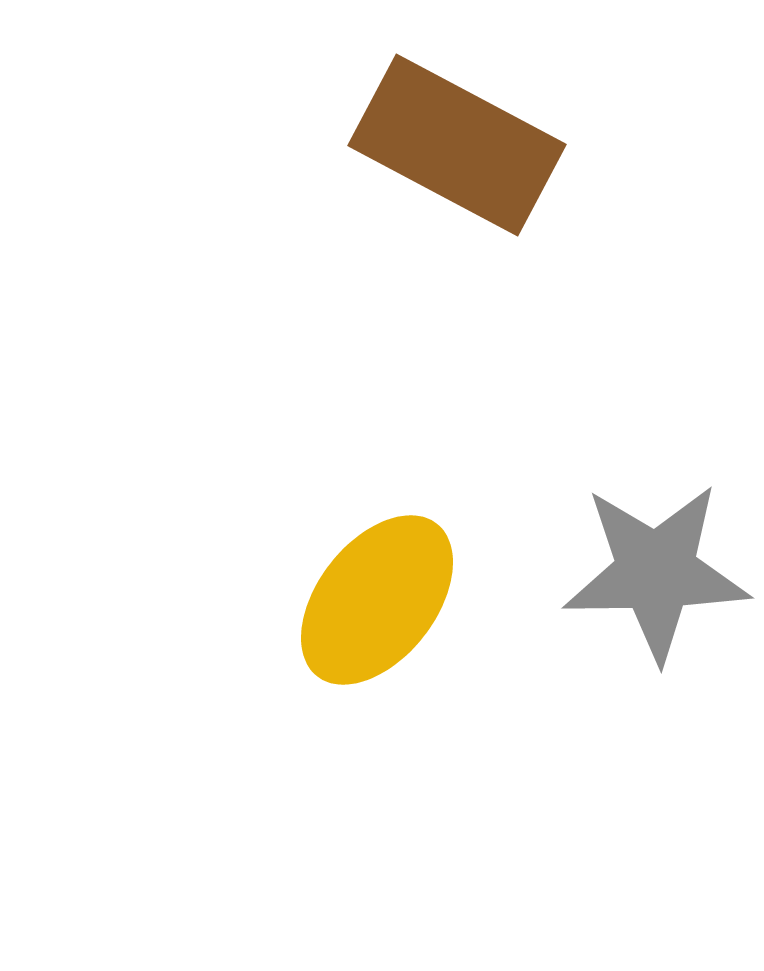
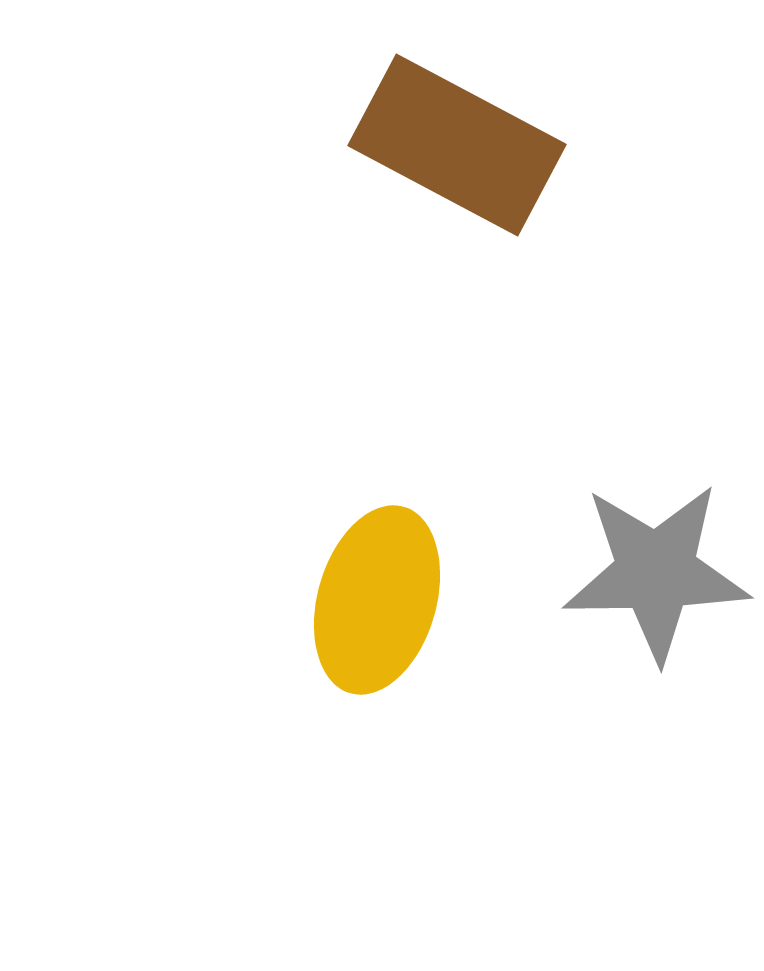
yellow ellipse: rotated 22 degrees counterclockwise
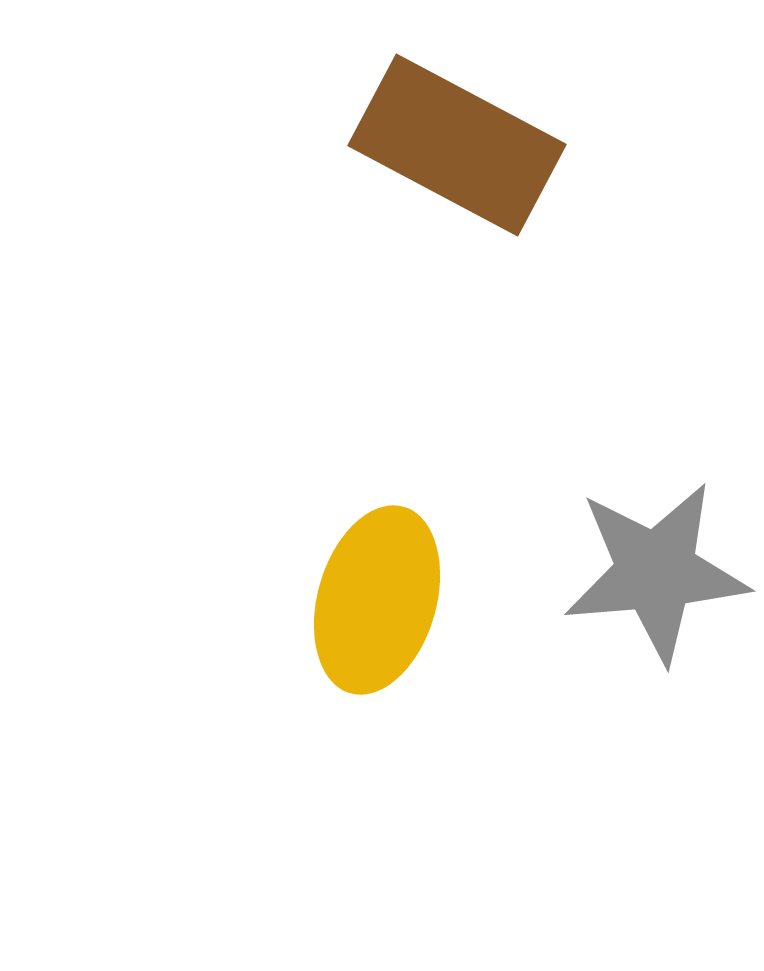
gray star: rotated 4 degrees counterclockwise
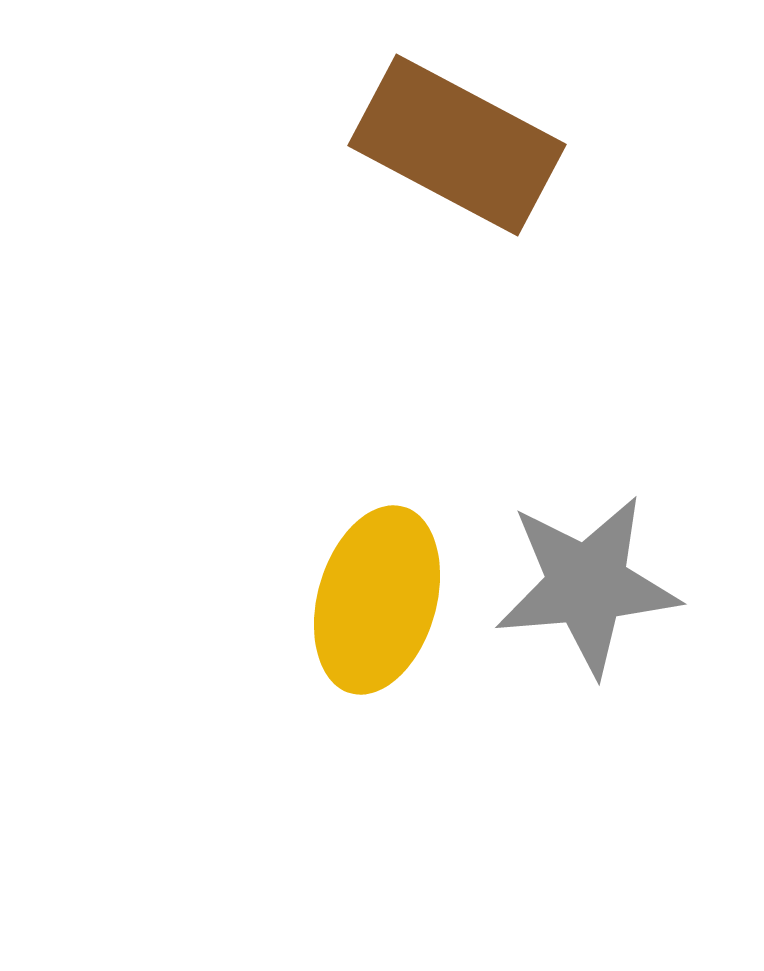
gray star: moved 69 px left, 13 px down
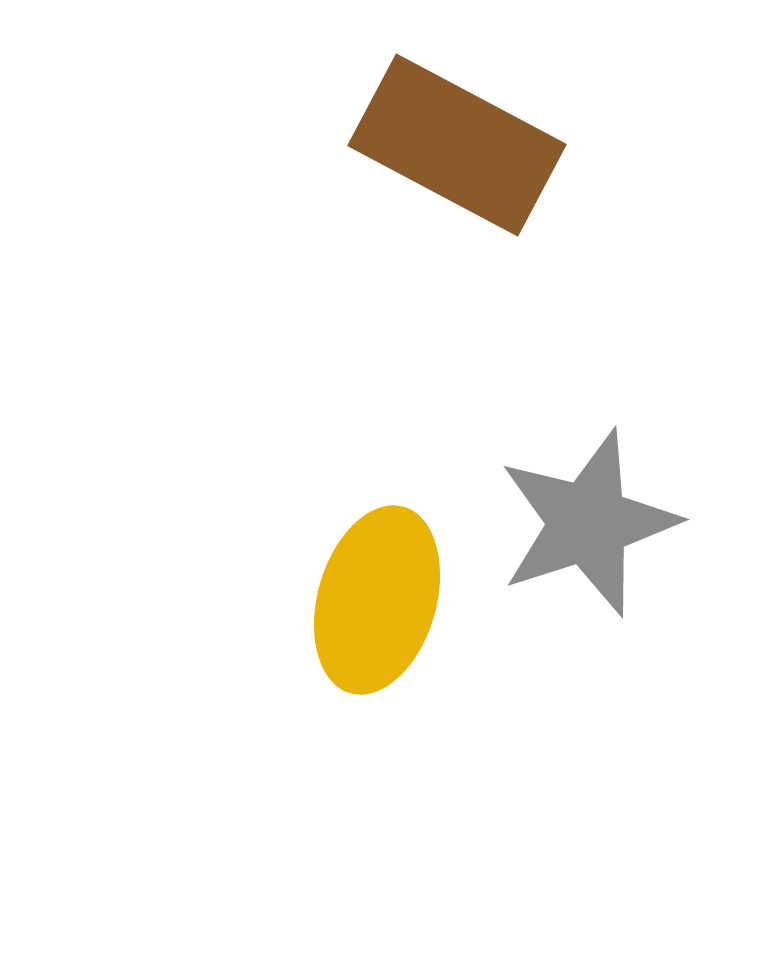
gray star: moved 1 px right, 62 px up; rotated 13 degrees counterclockwise
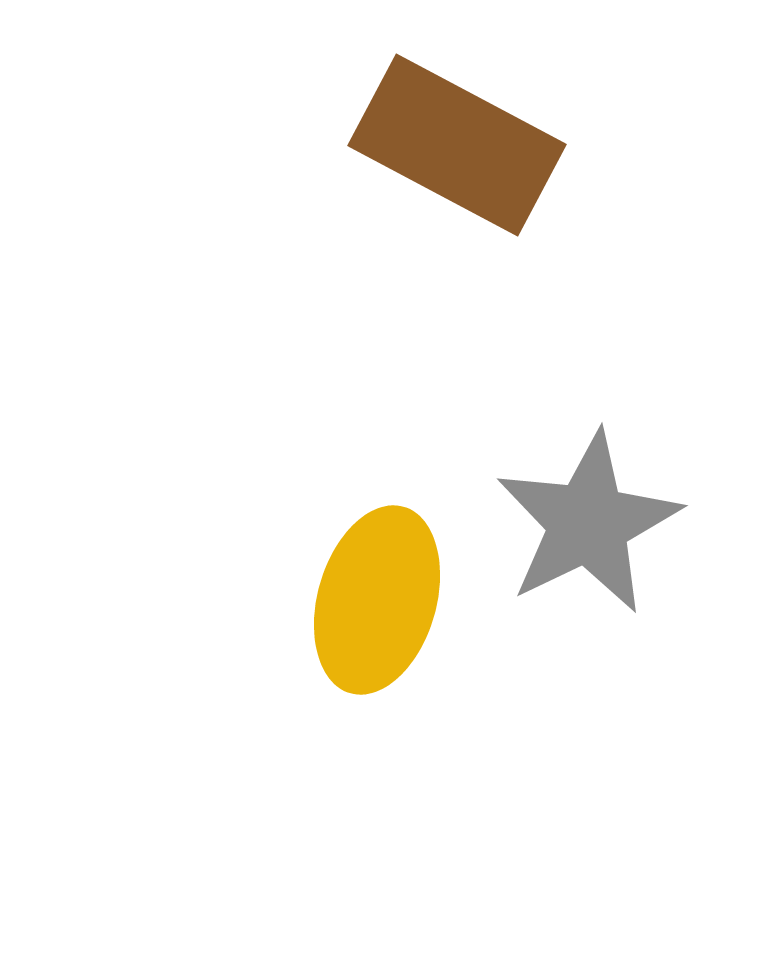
gray star: rotated 8 degrees counterclockwise
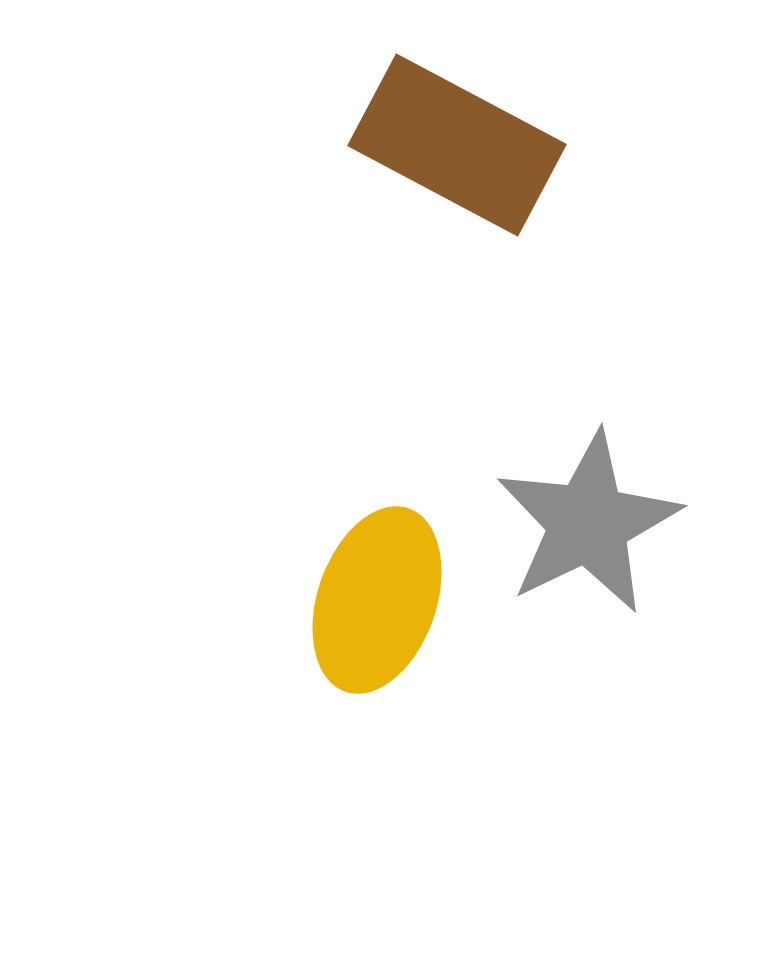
yellow ellipse: rotated 3 degrees clockwise
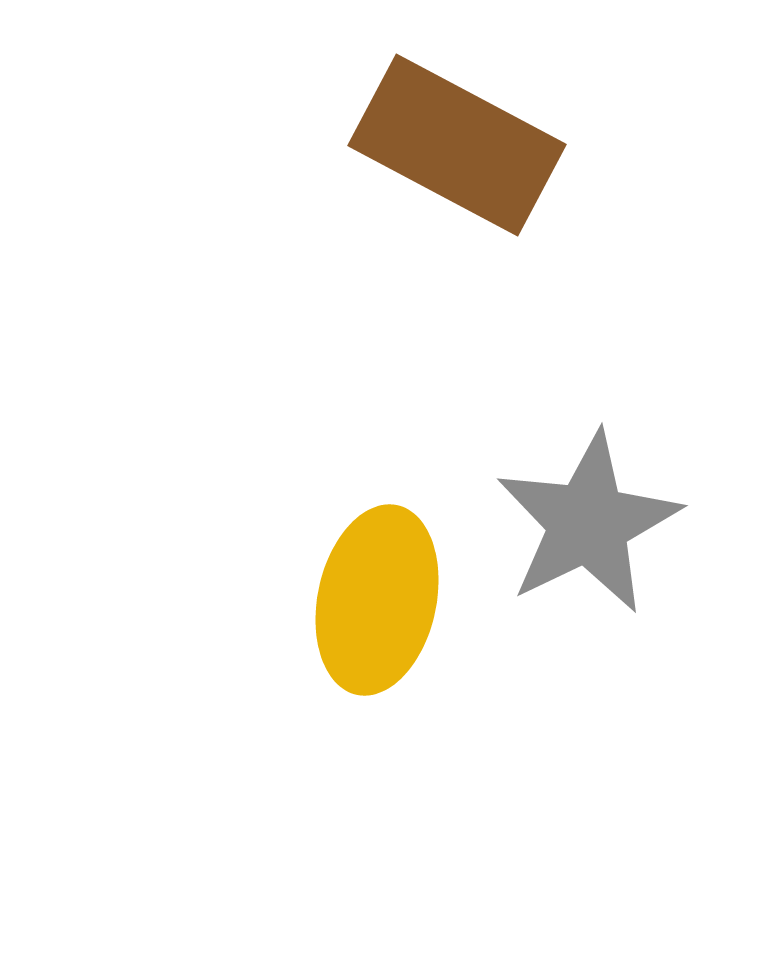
yellow ellipse: rotated 7 degrees counterclockwise
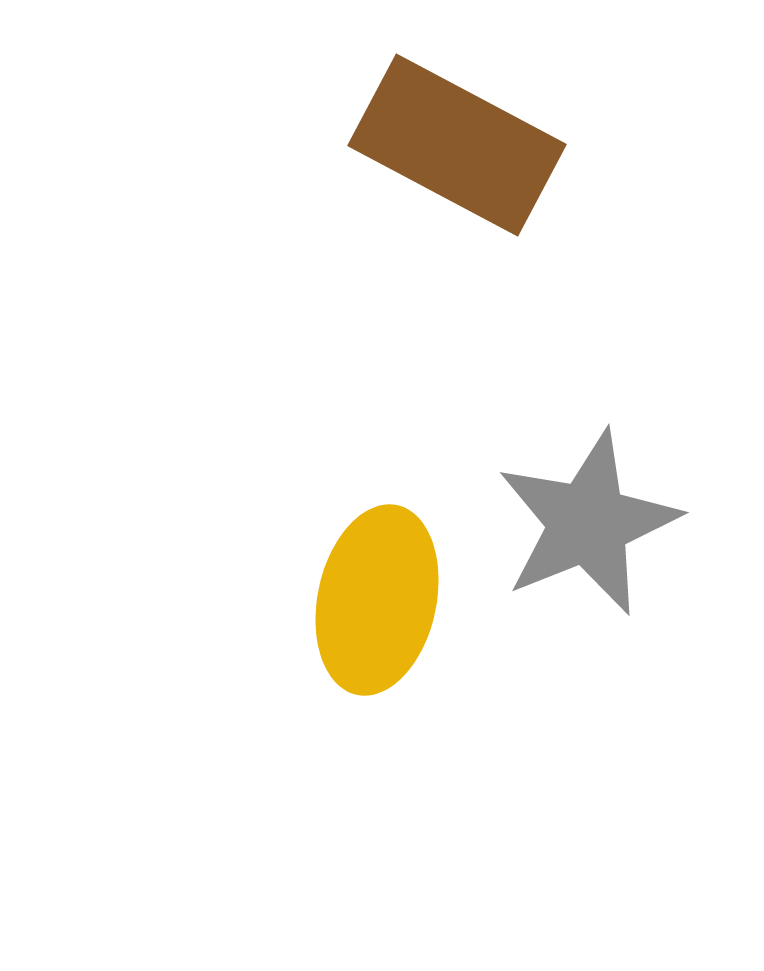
gray star: rotated 4 degrees clockwise
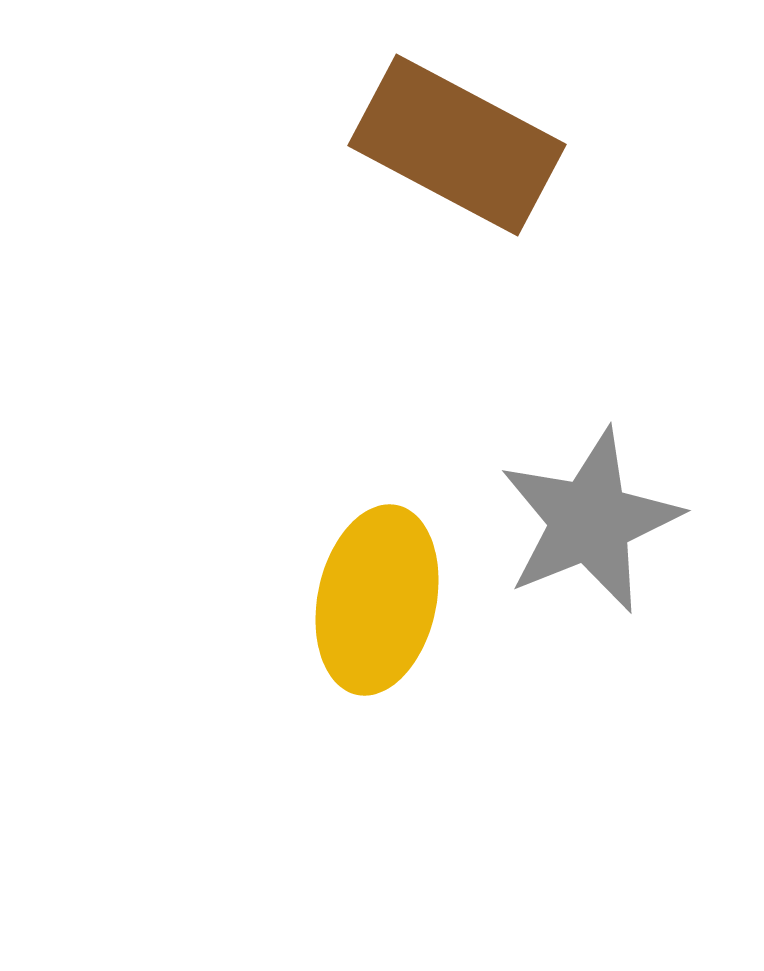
gray star: moved 2 px right, 2 px up
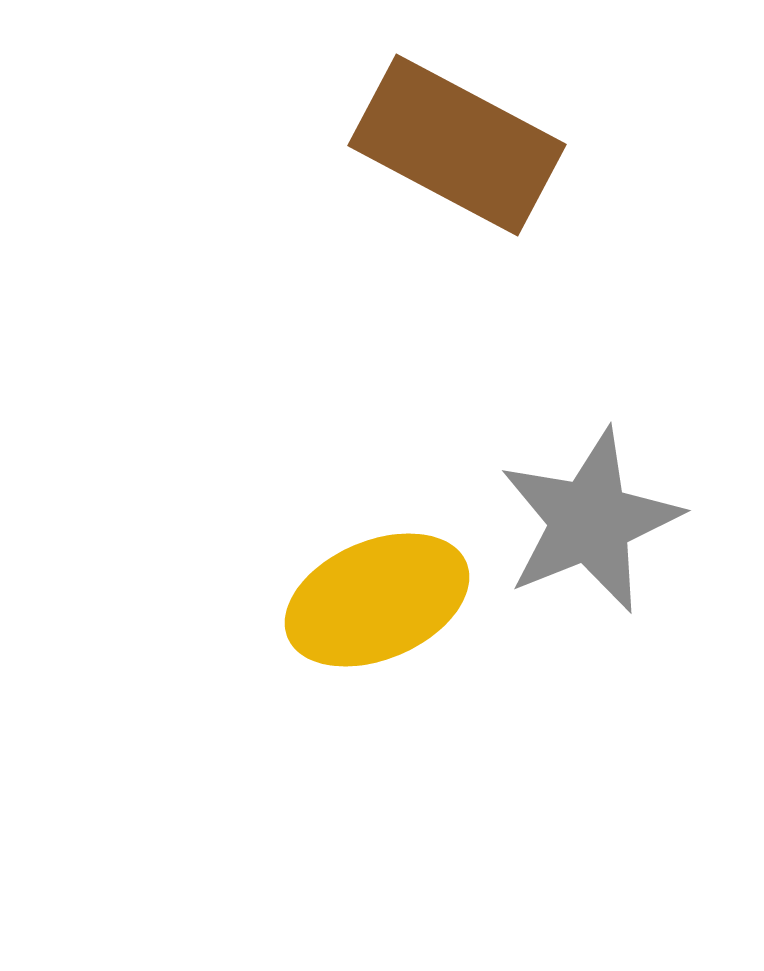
yellow ellipse: rotated 55 degrees clockwise
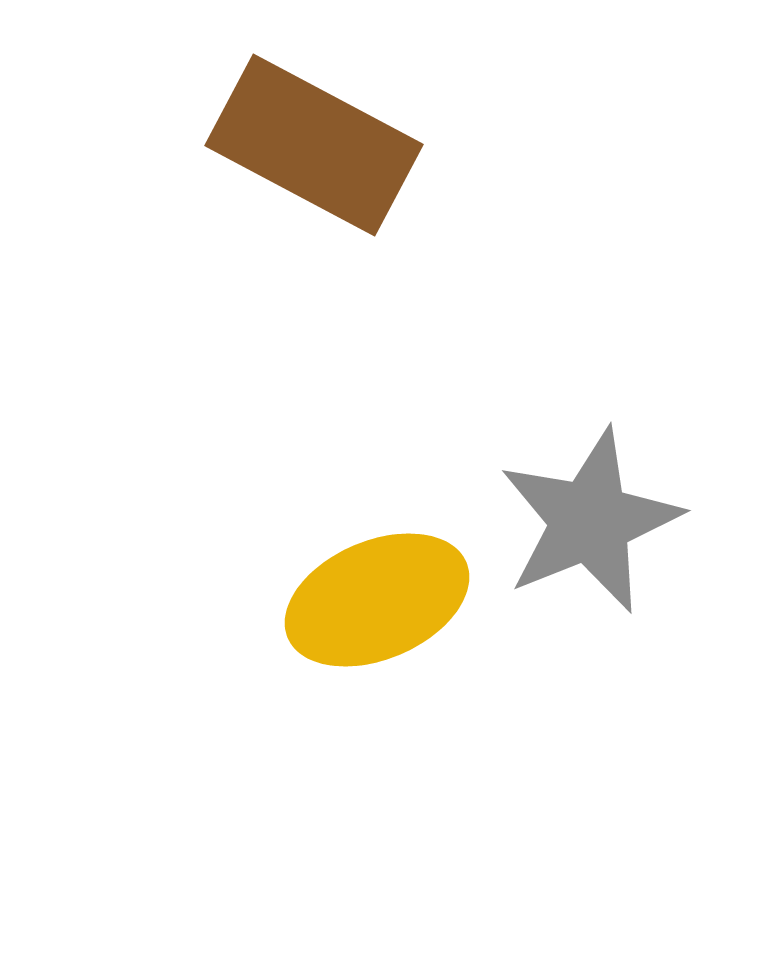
brown rectangle: moved 143 px left
